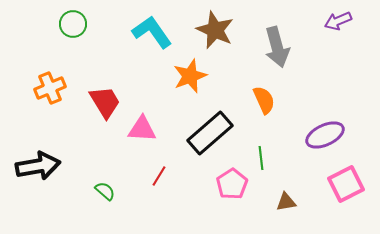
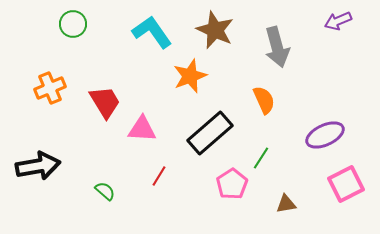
green line: rotated 40 degrees clockwise
brown triangle: moved 2 px down
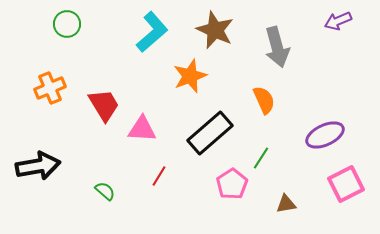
green circle: moved 6 px left
cyan L-shape: rotated 84 degrees clockwise
red trapezoid: moved 1 px left, 3 px down
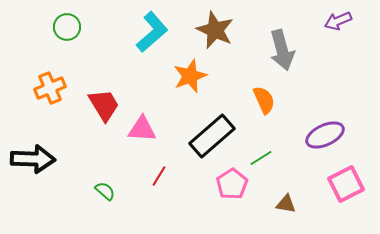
green circle: moved 3 px down
gray arrow: moved 5 px right, 3 px down
black rectangle: moved 2 px right, 3 px down
green line: rotated 25 degrees clockwise
black arrow: moved 5 px left, 7 px up; rotated 12 degrees clockwise
brown triangle: rotated 20 degrees clockwise
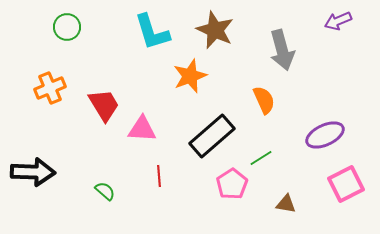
cyan L-shape: rotated 114 degrees clockwise
black arrow: moved 13 px down
red line: rotated 35 degrees counterclockwise
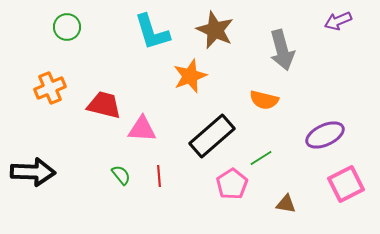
orange semicircle: rotated 128 degrees clockwise
red trapezoid: rotated 45 degrees counterclockwise
green semicircle: moved 16 px right, 16 px up; rotated 10 degrees clockwise
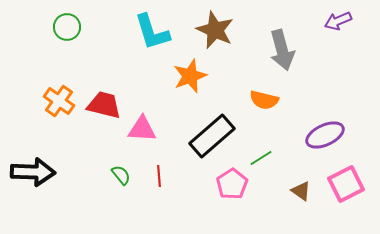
orange cross: moved 9 px right, 13 px down; rotated 32 degrees counterclockwise
brown triangle: moved 15 px right, 13 px up; rotated 25 degrees clockwise
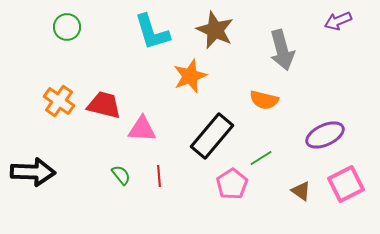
black rectangle: rotated 9 degrees counterclockwise
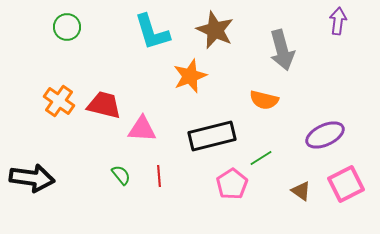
purple arrow: rotated 120 degrees clockwise
black rectangle: rotated 36 degrees clockwise
black arrow: moved 1 px left, 6 px down; rotated 6 degrees clockwise
